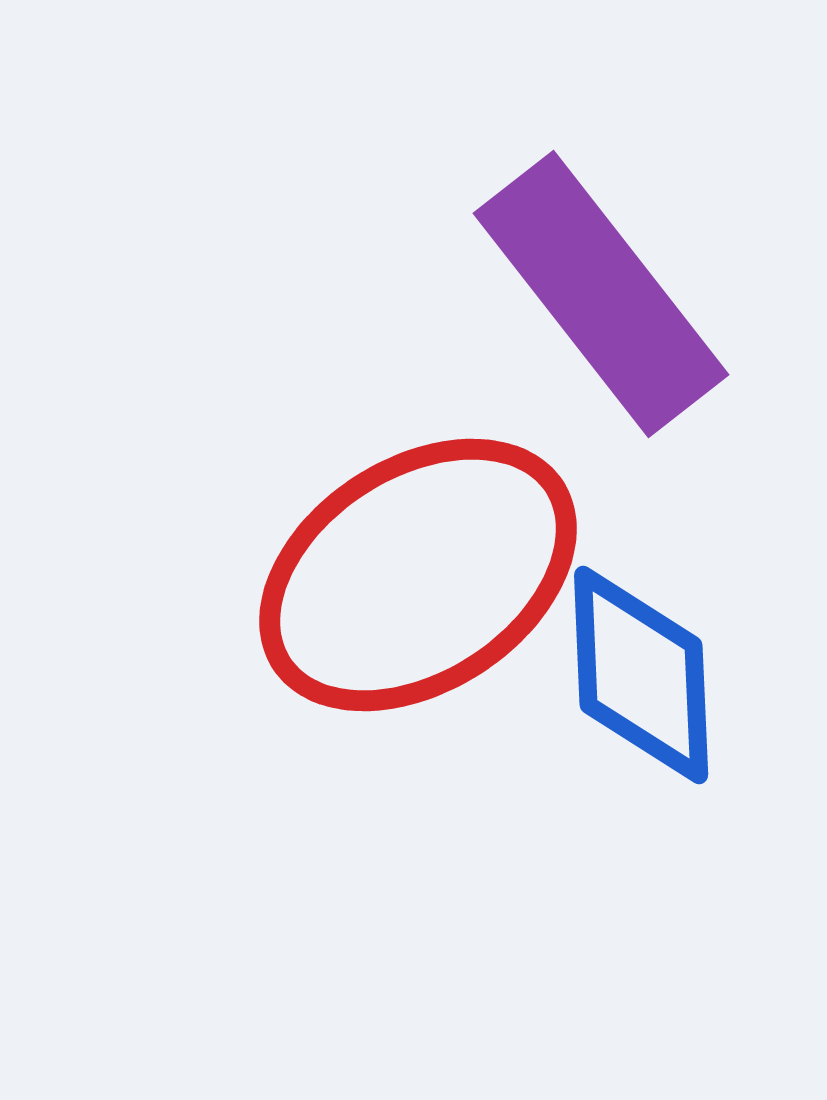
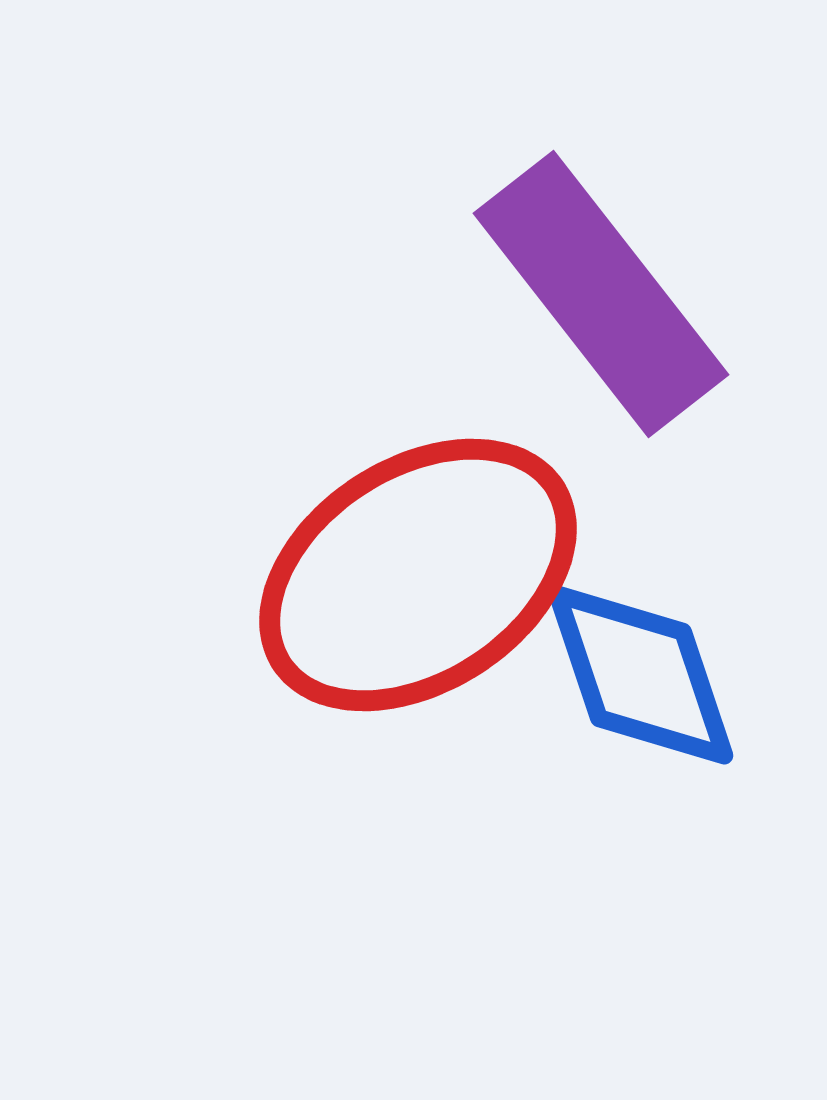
blue diamond: rotated 16 degrees counterclockwise
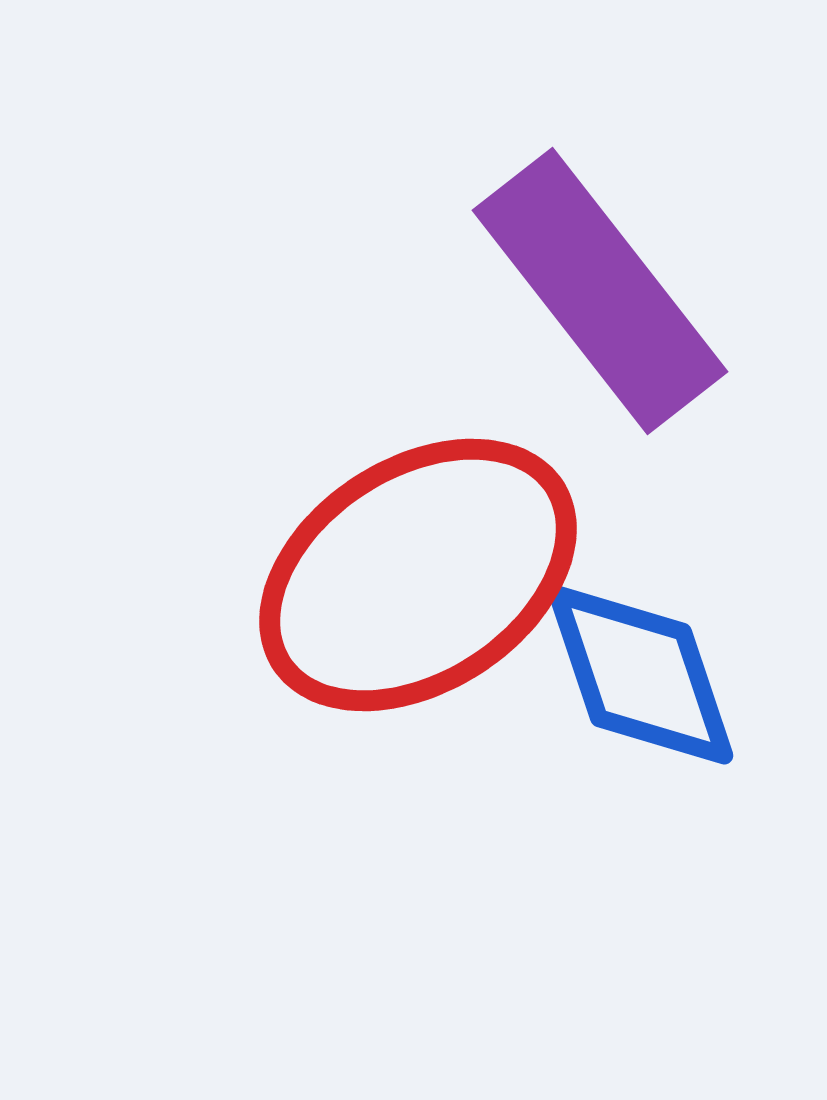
purple rectangle: moved 1 px left, 3 px up
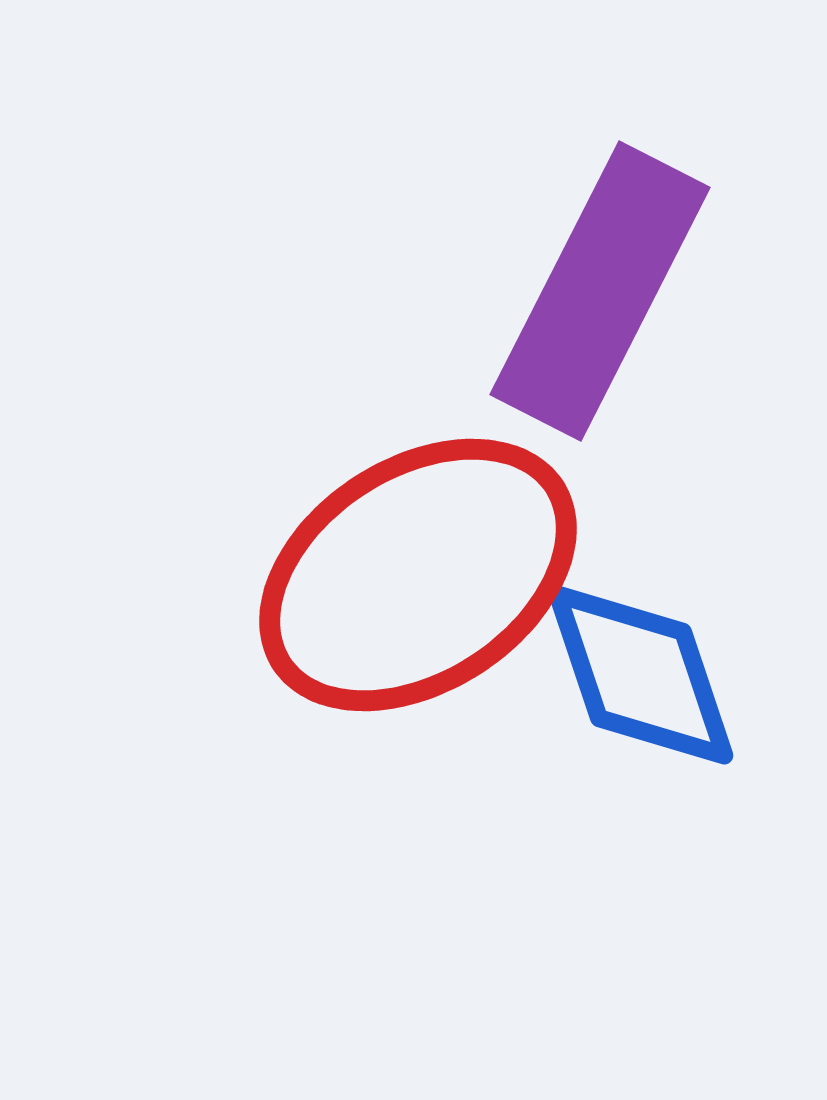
purple rectangle: rotated 65 degrees clockwise
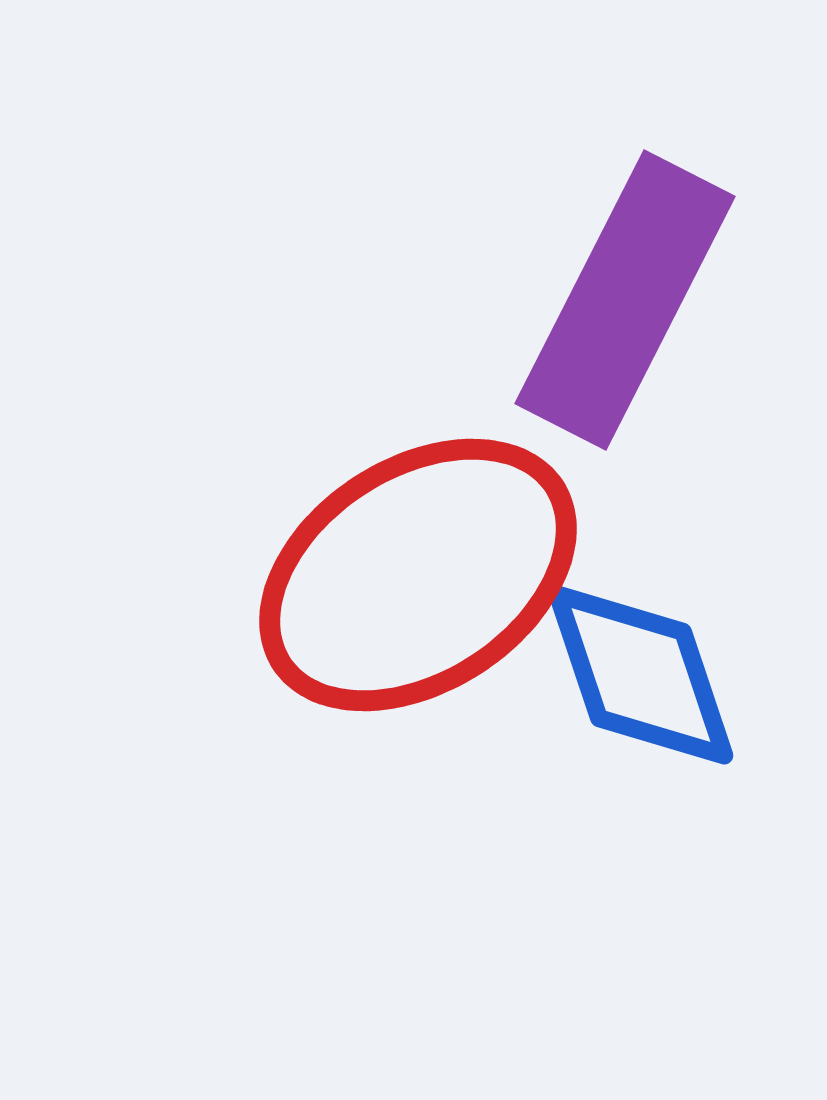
purple rectangle: moved 25 px right, 9 px down
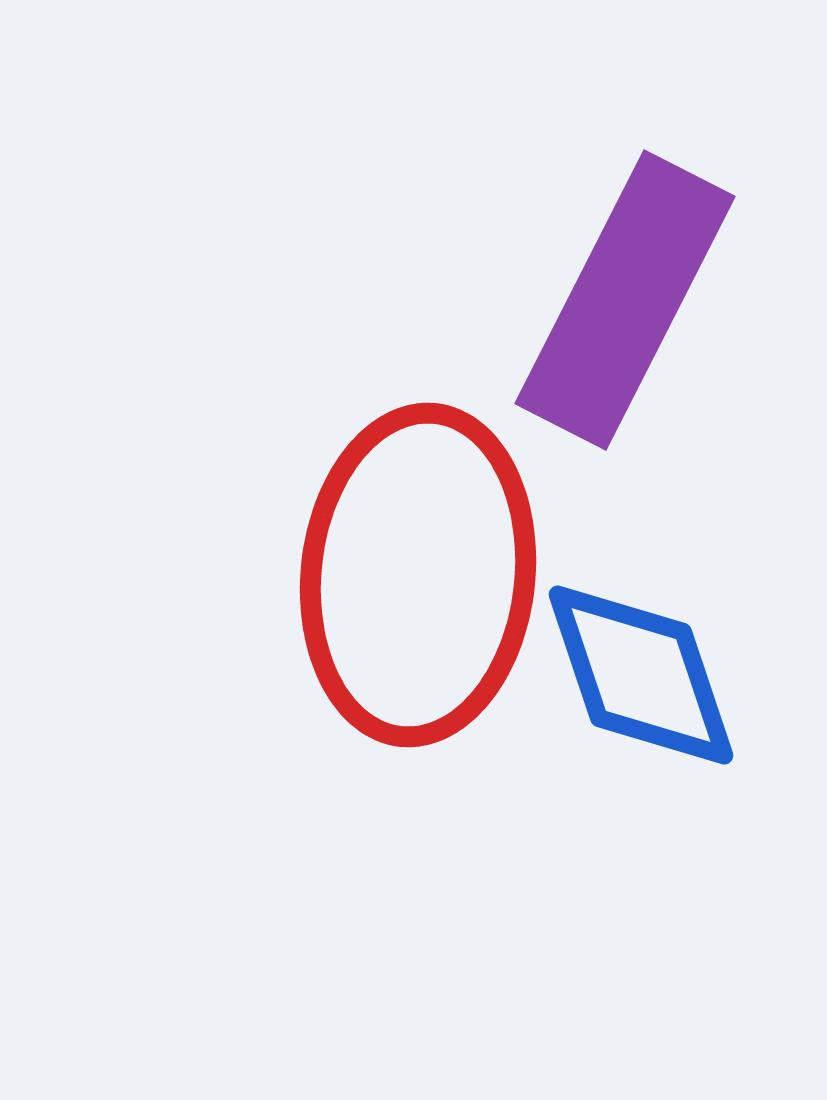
red ellipse: rotated 51 degrees counterclockwise
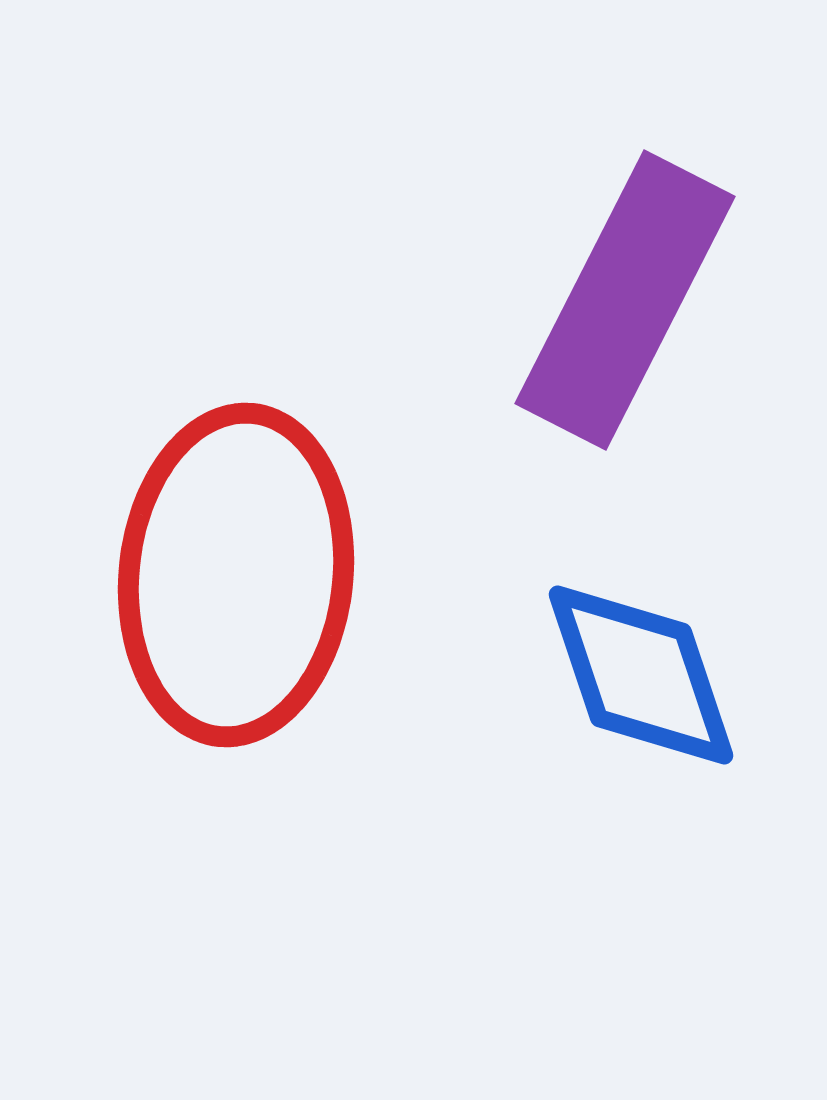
red ellipse: moved 182 px left
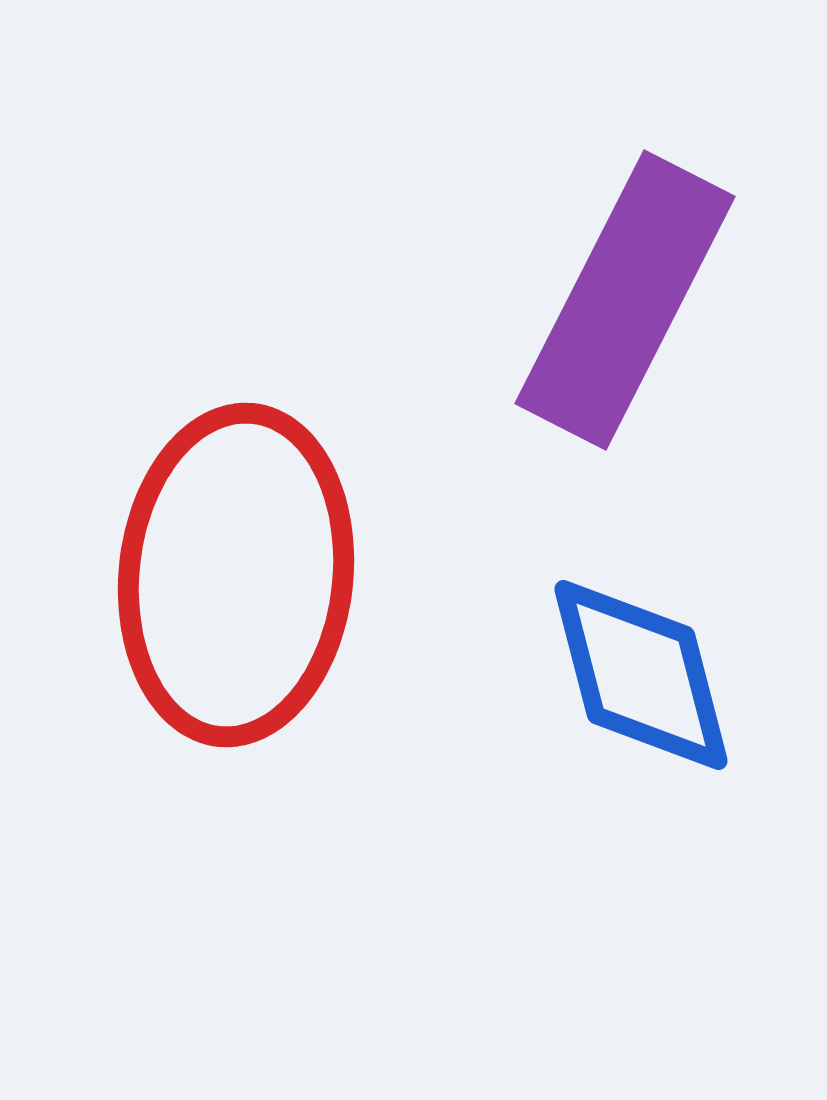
blue diamond: rotated 4 degrees clockwise
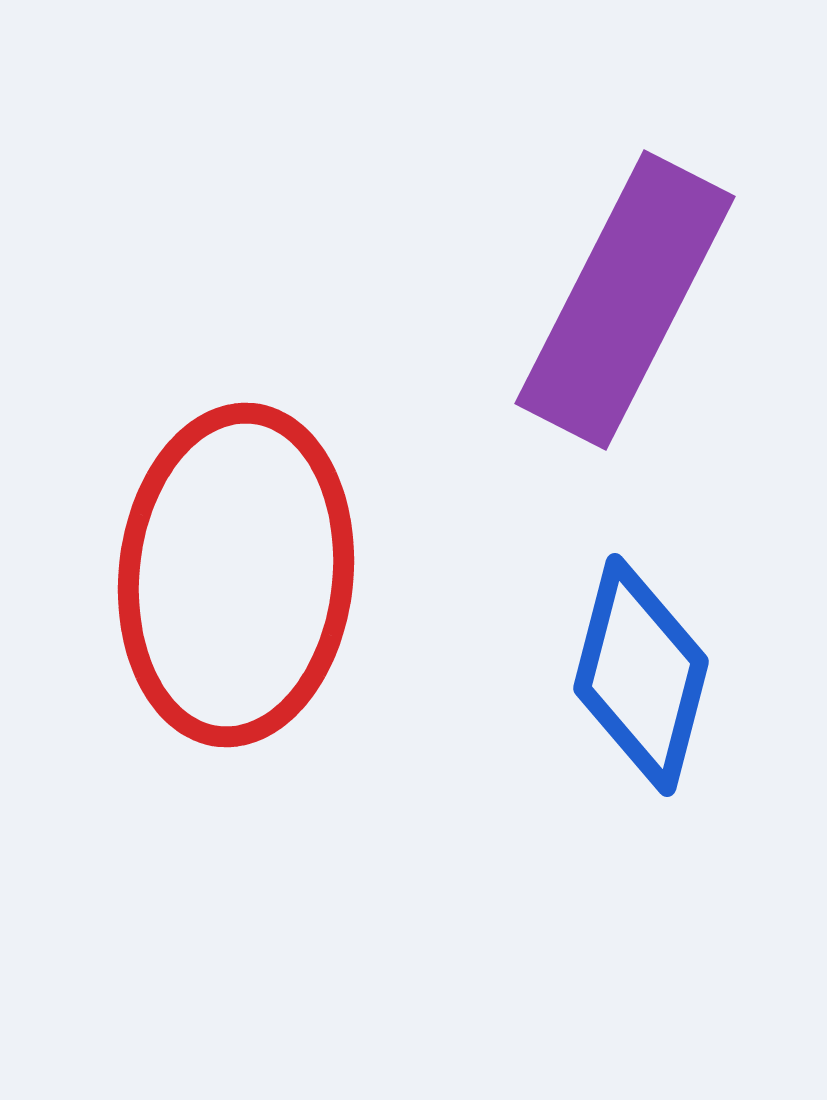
blue diamond: rotated 29 degrees clockwise
